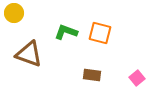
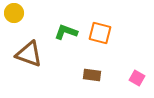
pink square: rotated 21 degrees counterclockwise
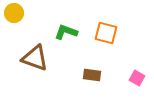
orange square: moved 6 px right
brown triangle: moved 6 px right, 4 px down
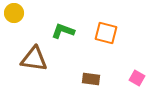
green L-shape: moved 3 px left, 1 px up
brown triangle: moved 1 px left, 1 px down; rotated 12 degrees counterclockwise
brown rectangle: moved 1 px left, 4 px down
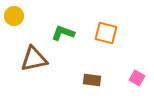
yellow circle: moved 3 px down
green L-shape: moved 2 px down
brown triangle: rotated 20 degrees counterclockwise
brown rectangle: moved 1 px right, 1 px down
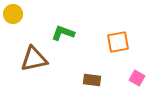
yellow circle: moved 1 px left, 2 px up
orange square: moved 12 px right, 9 px down; rotated 25 degrees counterclockwise
